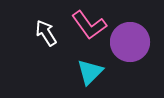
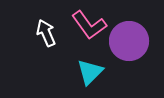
white arrow: rotated 8 degrees clockwise
purple circle: moved 1 px left, 1 px up
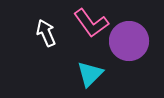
pink L-shape: moved 2 px right, 2 px up
cyan triangle: moved 2 px down
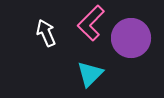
pink L-shape: rotated 81 degrees clockwise
purple circle: moved 2 px right, 3 px up
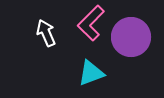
purple circle: moved 1 px up
cyan triangle: moved 1 px right, 1 px up; rotated 24 degrees clockwise
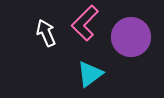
pink L-shape: moved 6 px left
cyan triangle: moved 1 px left, 1 px down; rotated 16 degrees counterclockwise
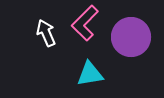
cyan triangle: rotated 28 degrees clockwise
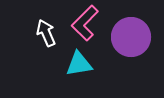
cyan triangle: moved 11 px left, 10 px up
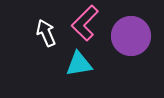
purple circle: moved 1 px up
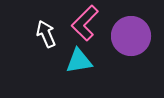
white arrow: moved 1 px down
cyan triangle: moved 3 px up
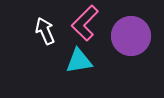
white arrow: moved 1 px left, 3 px up
